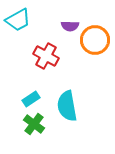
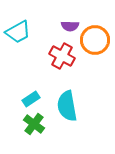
cyan trapezoid: moved 12 px down
red cross: moved 16 px right
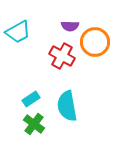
orange circle: moved 2 px down
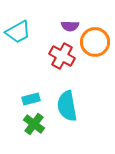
cyan rectangle: rotated 18 degrees clockwise
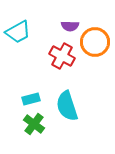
cyan semicircle: rotated 8 degrees counterclockwise
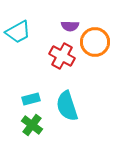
green cross: moved 2 px left, 1 px down
